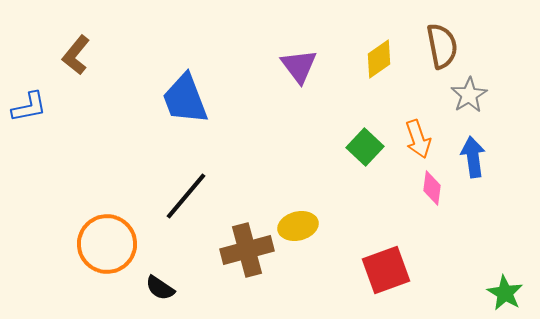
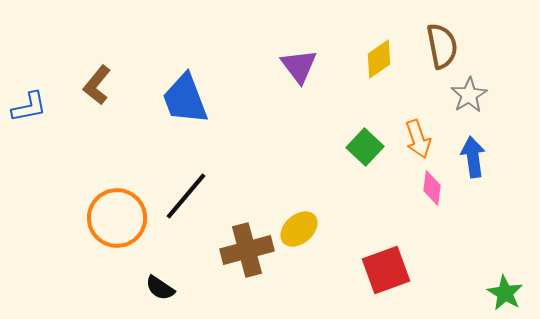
brown L-shape: moved 21 px right, 30 px down
yellow ellipse: moved 1 px right, 3 px down; rotated 27 degrees counterclockwise
orange circle: moved 10 px right, 26 px up
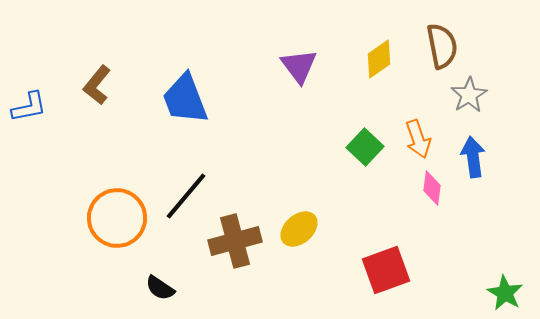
brown cross: moved 12 px left, 9 px up
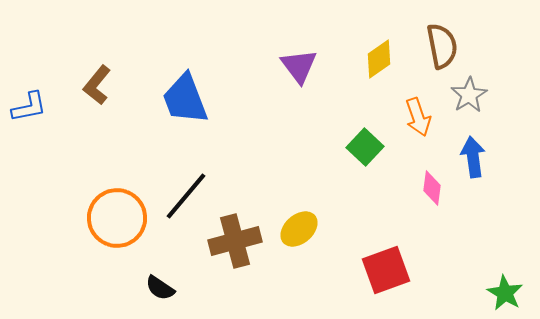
orange arrow: moved 22 px up
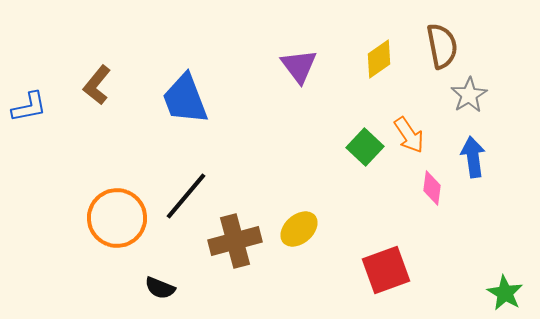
orange arrow: moved 9 px left, 18 px down; rotated 15 degrees counterclockwise
black semicircle: rotated 12 degrees counterclockwise
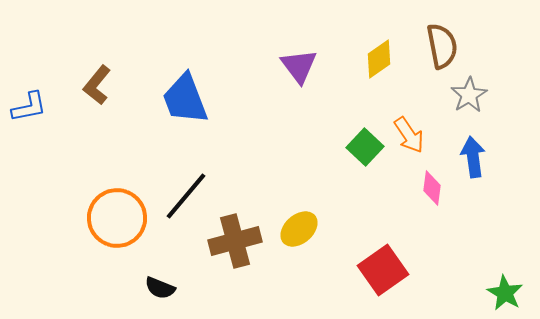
red square: moved 3 px left; rotated 15 degrees counterclockwise
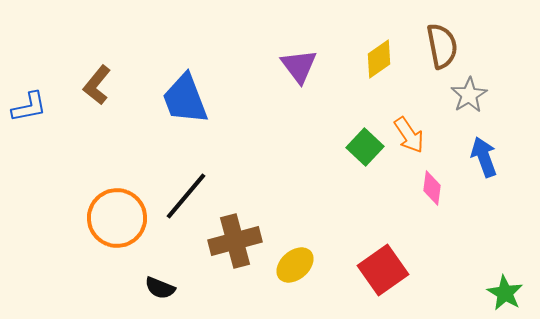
blue arrow: moved 11 px right; rotated 12 degrees counterclockwise
yellow ellipse: moved 4 px left, 36 px down
